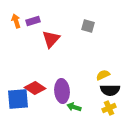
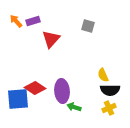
orange arrow: rotated 24 degrees counterclockwise
yellow semicircle: rotated 88 degrees counterclockwise
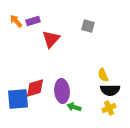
red diamond: rotated 50 degrees counterclockwise
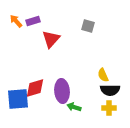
yellow cross: rotated 24 degrees clockwise
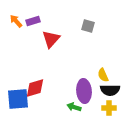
purple ellipse: moved 22 px right
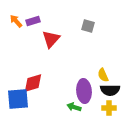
red diamond: moved 2 px left, 5 px up
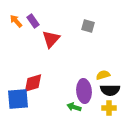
purple rectangle: rotated 72 degrees clockwise
yellow semicircle: rotated 96 degrees clockwise
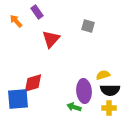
purple rectangle: moved 4 px right, 9 px up
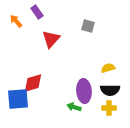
yellow semicircle: moved 5 px right, 7 px up
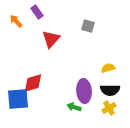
yellow cross: rotated 32 degrees counterclockwise
